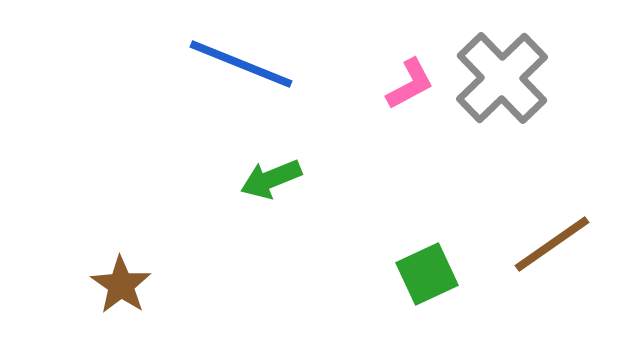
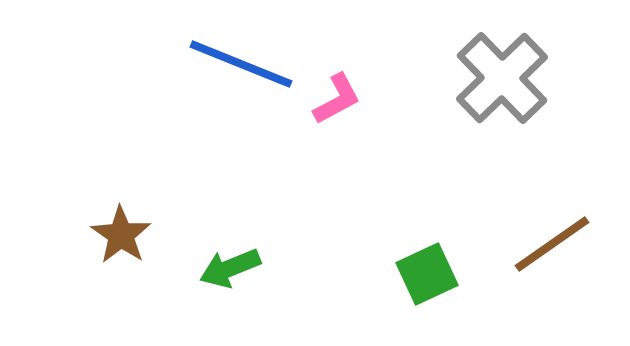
pink L-shape: moved 73 px left, 15 px down
green arrow: moved 41 px left, 89 px down
brown star: moved 50 px up
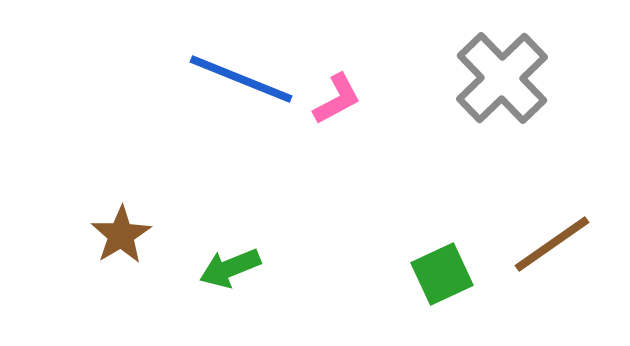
blue line: moved 15 px down
brown star: rotated 6 degrees clockwise
green square: moved 15 px right
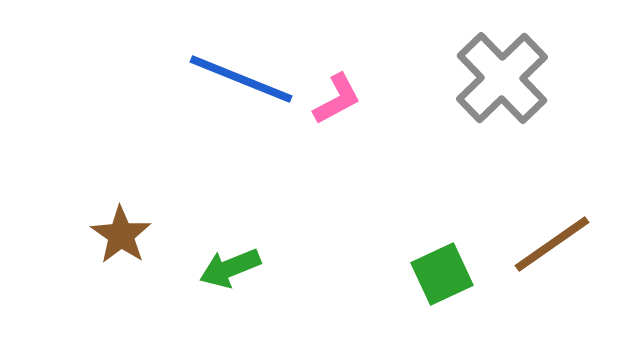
brown star: rotated 6 degrees counterclockwise
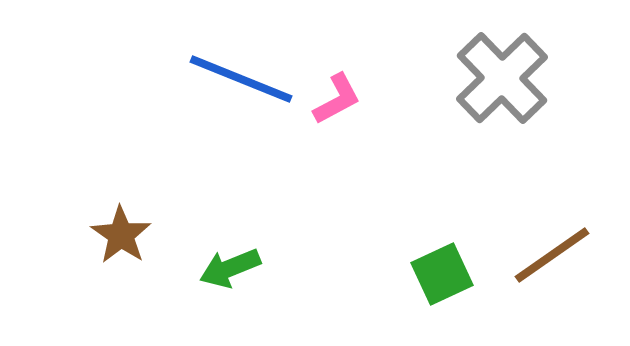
brown line: moved 11 px down
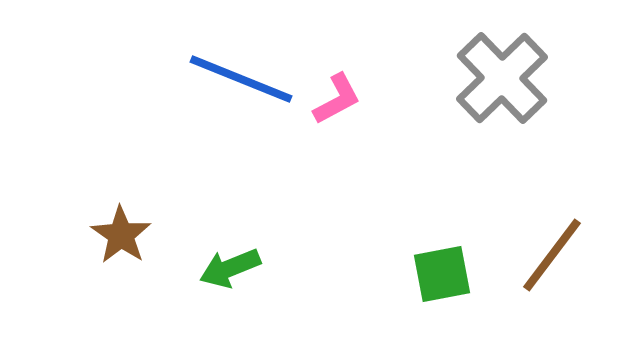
brown line: rotated 18 degrees counterclockwise
green square: rotated 14 degrees clockwise
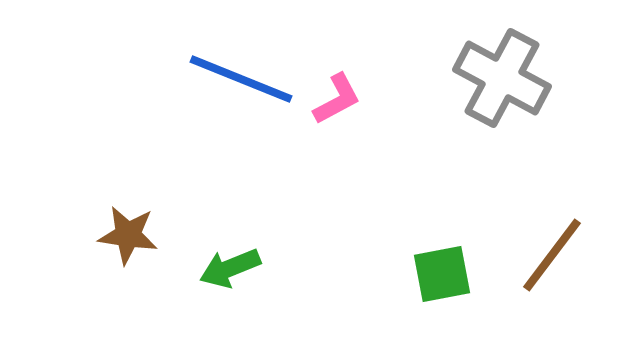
gray cross: rotated 18 degrees counterclockwise
brown star: moved 7 px right; rotated 26 degrees counterclockwise
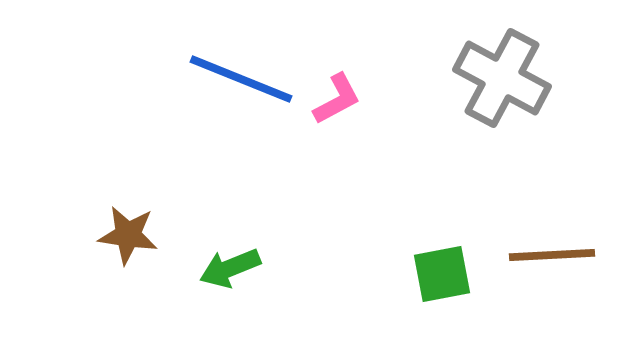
brown line: rotated 50 degrees clockwise
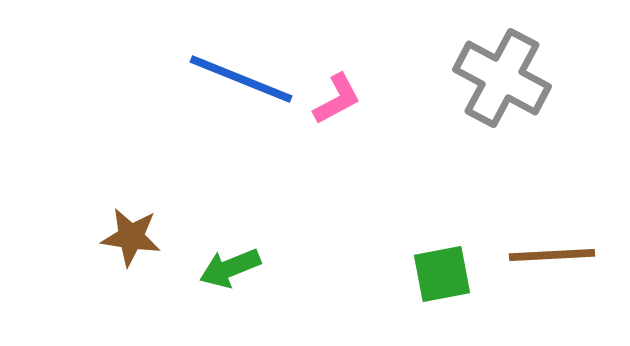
brown star: moved 3 px right, 2 px down
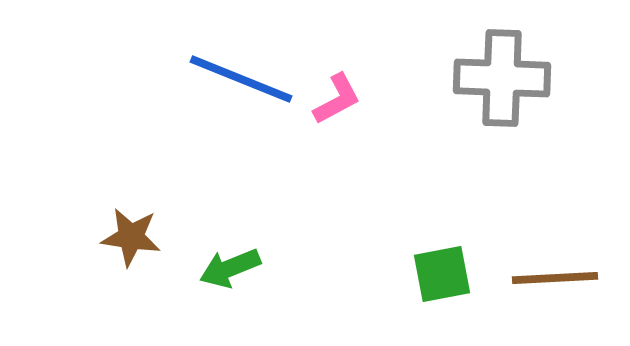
gray cross: rotated 26 degrees counterclockwise
brown line: moved 3 px right, 23 px down
